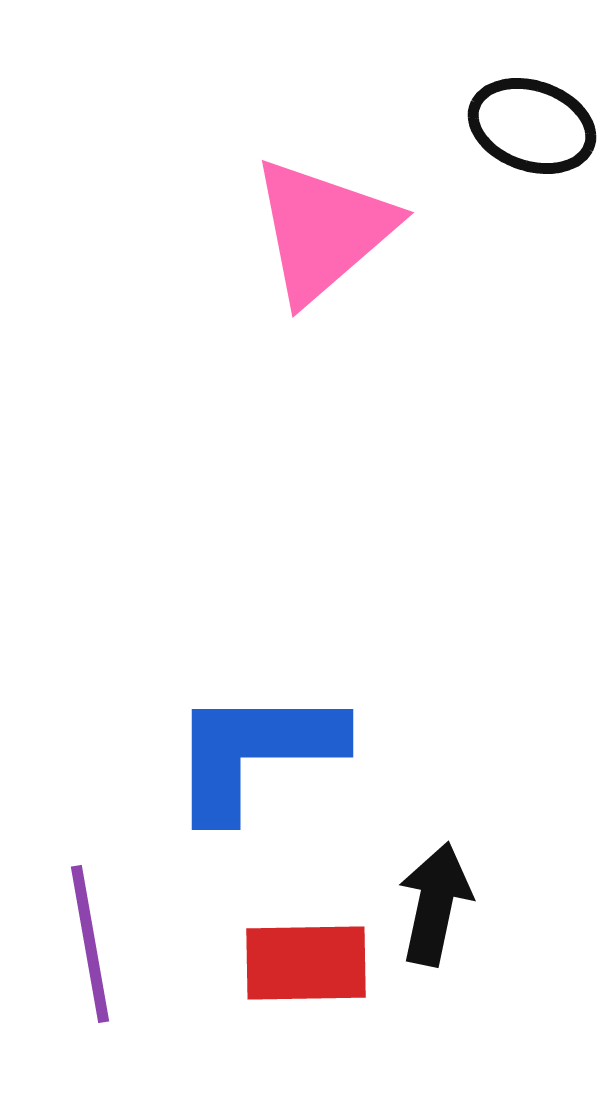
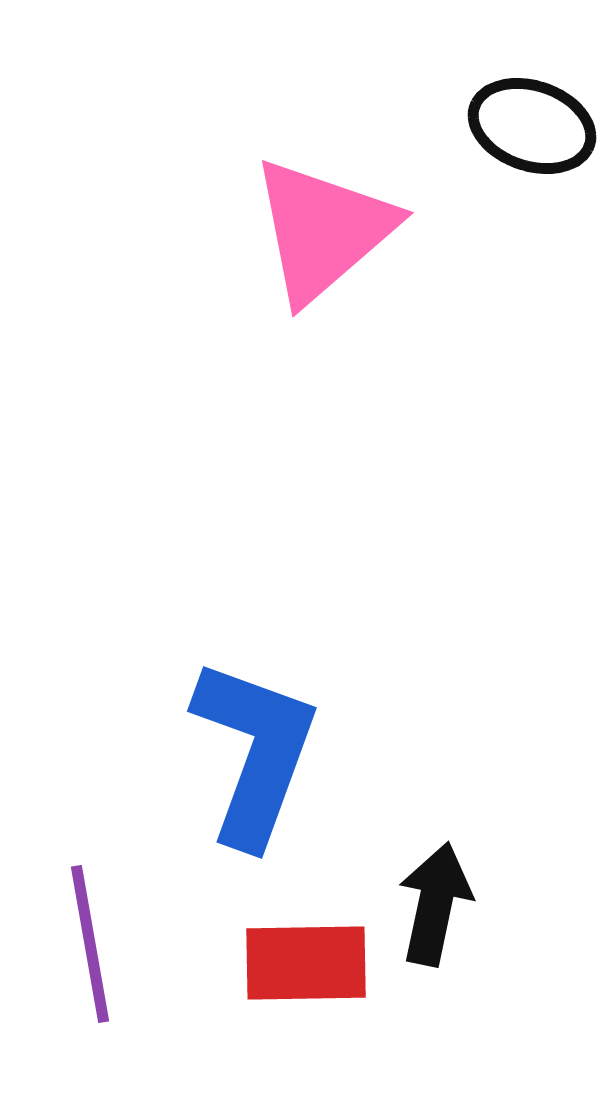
blue L-shape: rotated 110 degrees clockwise
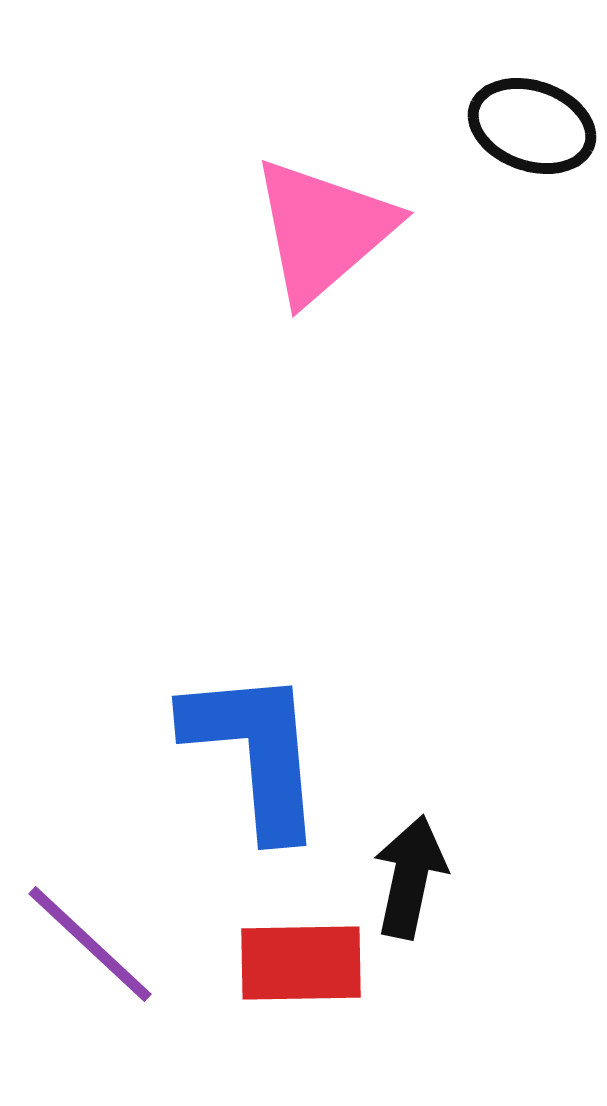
blue L-shape: rotated 25 degrees counterclockwise
black arrow: moved 25 px left, 27 px up
purple line: rotated 37 degrees counterclockwise
red rectangle: moved 5 px left
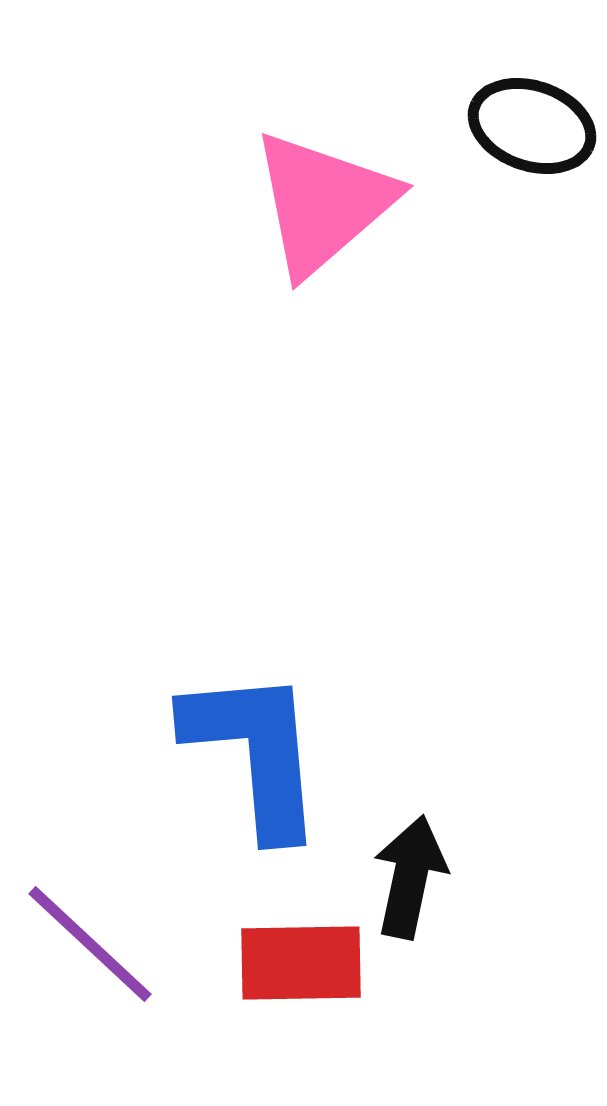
pink triangle: moved 27 px up
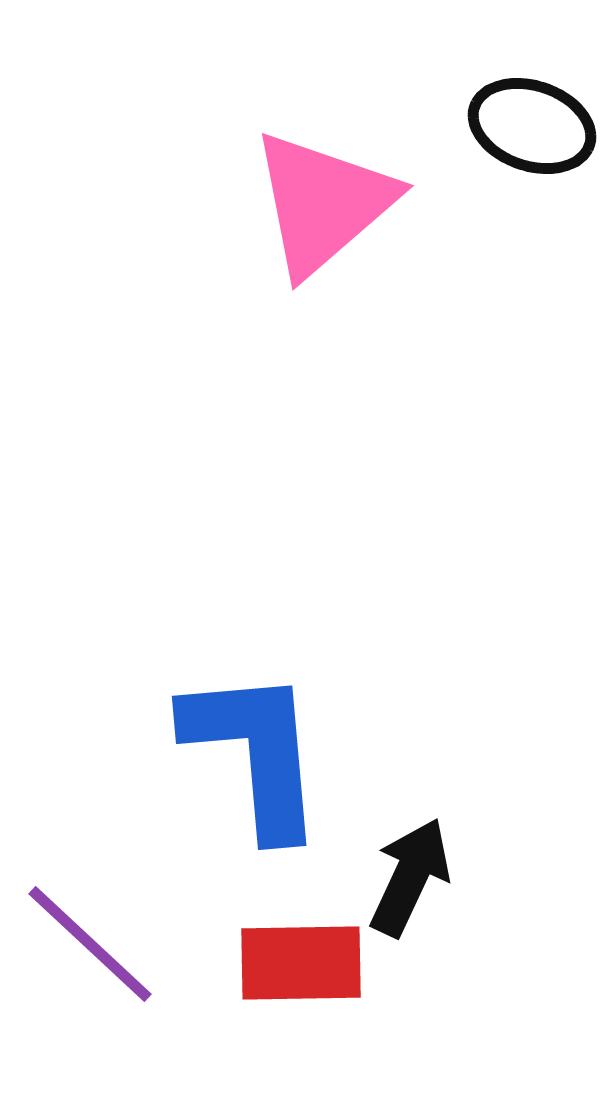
black arrow: rotated 13 degrees clockwise
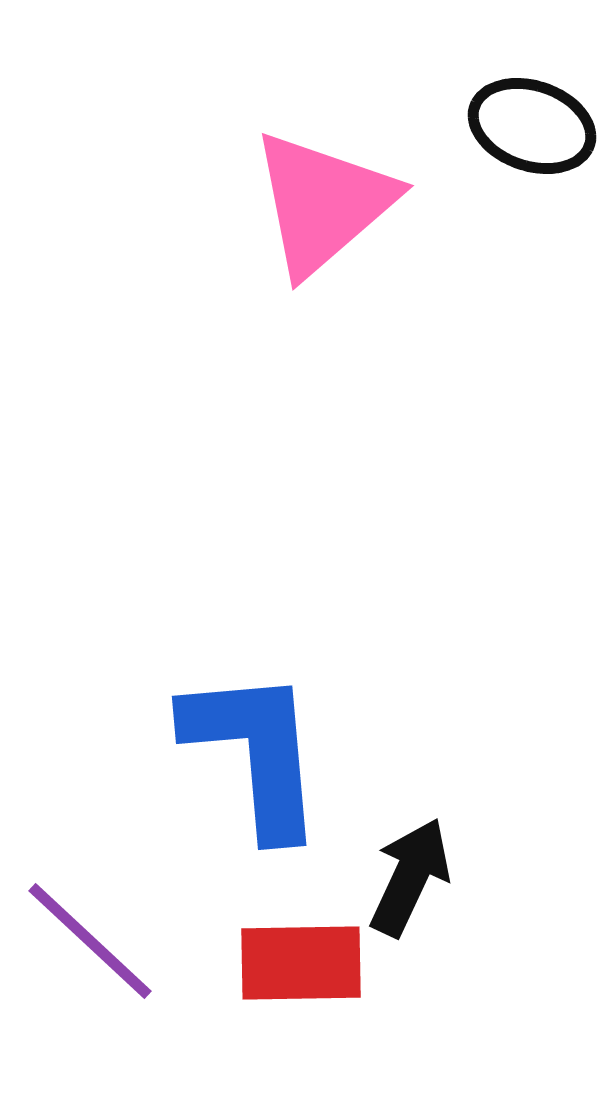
purple line: moved 3 px up
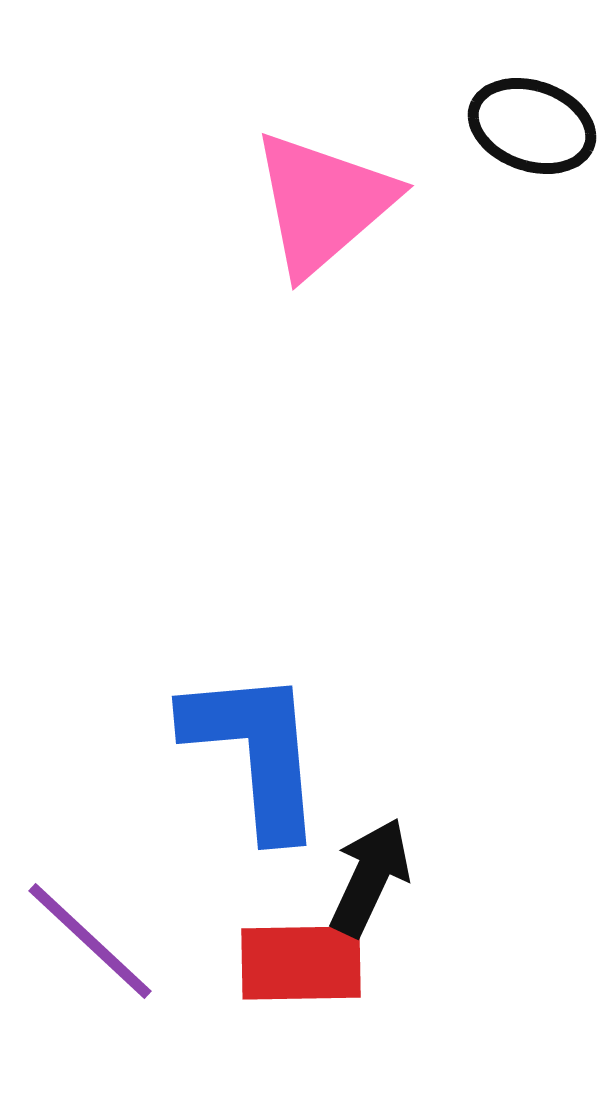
black arrow: moved 40 px left
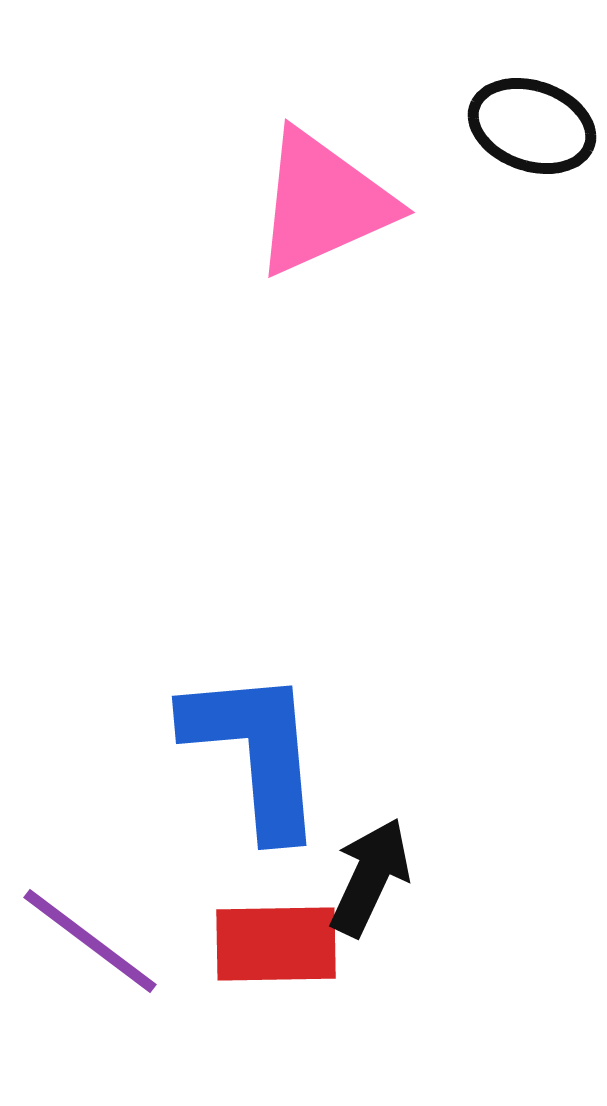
pink triangle: rotated 17 degrees clockwise
purple line: rotated 6 degrees counterclockwise
red rectangle: moved 25 px left, 19 px up
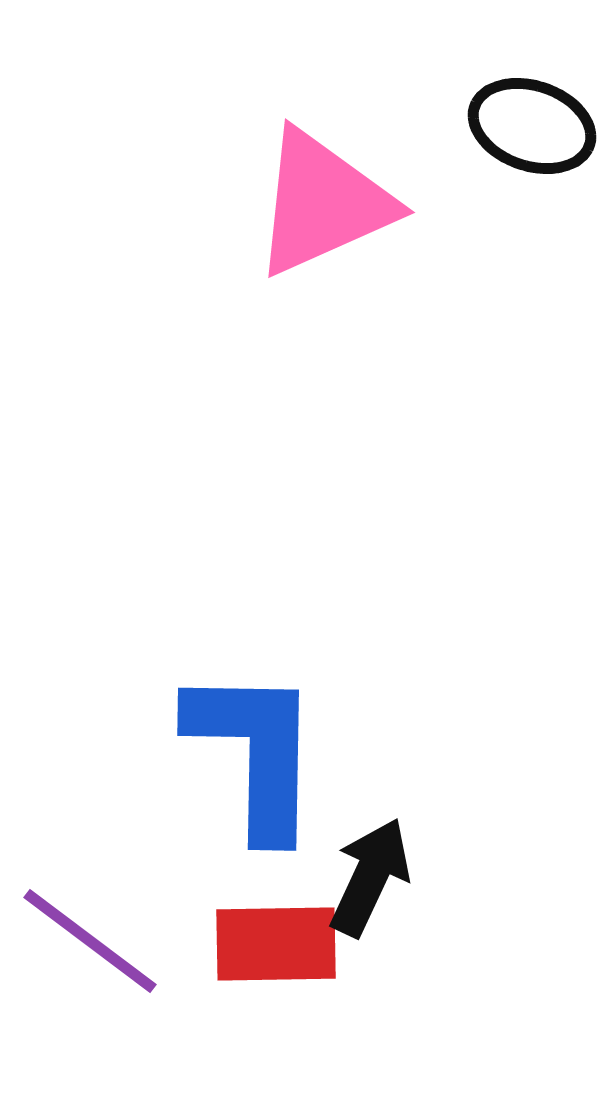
blue L-shape: rotated 6 degrees clockwise
